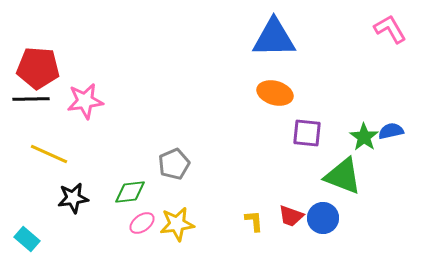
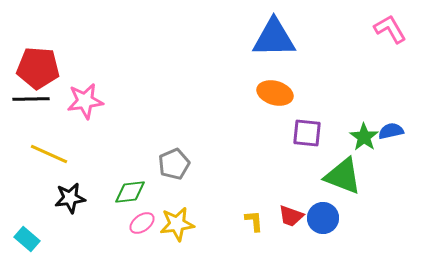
black star: moved 3 px left
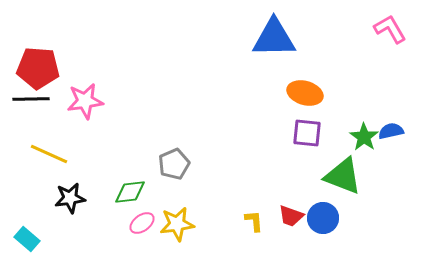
orange ellipse: moved 30 px right
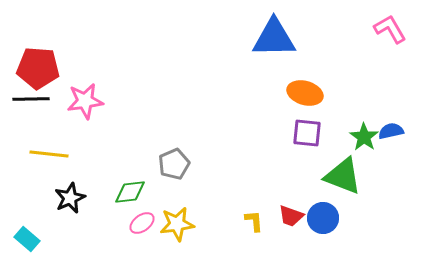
yellow line: rotated 18 degrees counterclockwise
black star: rotated 16 degrees counterclockwise
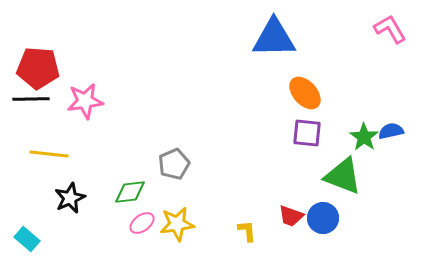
orange ellipse: rotated 32 degrees clockwise
yellow L-shape: moved 7 px left, 10 px down
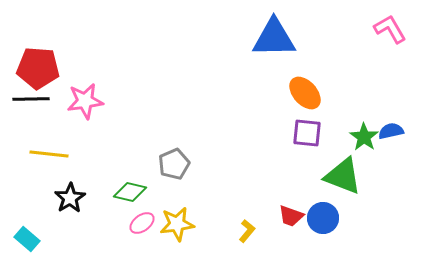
green diamond: rotated 20 degrees clockwise
black star: rotated 8 degrees counterclockwise
yellow L-shape: rotated 45 degrees clockwise
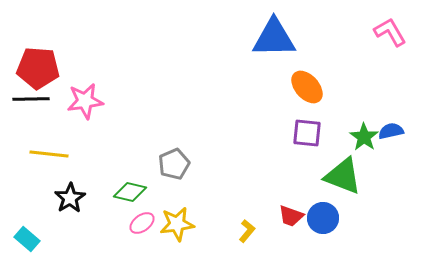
pink L-shape: moved 3 px down
orange ellipse: moved 2 px right, 6 px up
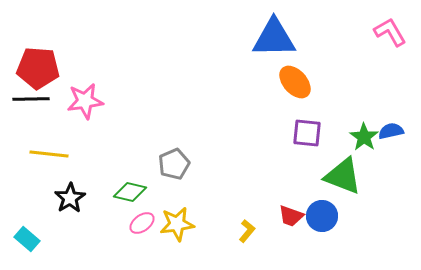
orange ellipse: moved 12 px left, 5 px up
blue circle: moved 1 px left, 2 px up
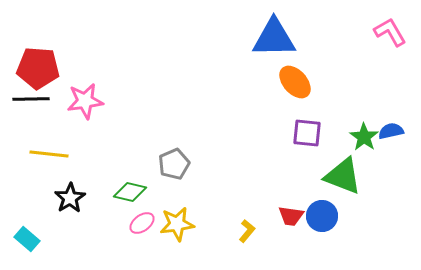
red trapezoid: rotated 12 degrees counterclockwise
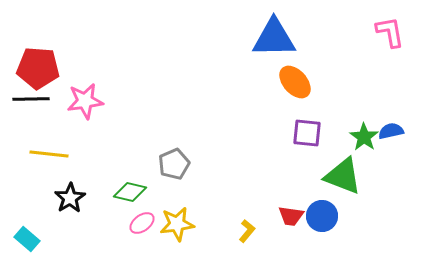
pink L-shape: rotated 20 degrees clockwise
